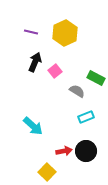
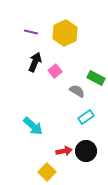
cyan rectangle: rotated 14 degrees counterclockwise
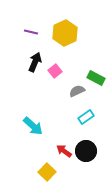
gray semicircle: rotated 56 degrees counterclockwise
red arrow: rotated 133 degrees counterclockwise
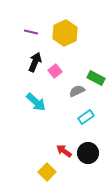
cyan arrow: moved 3 px right, 24 px up
black circle: moved 2 px right, 2 px down
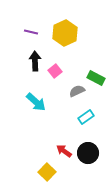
black arrow: moved 1 px up; rotated 24 degrees counterclockwise
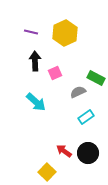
pink square: moved 2 px down; rotated 16 degrees clockwise
gray semicircle: moved 1 px right, 1 px down
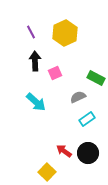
purple line: rotated 48 degrees clockwise
gray semicircle: moved 5 px down
cyan rectangle: moved 1 px right, 2 px down
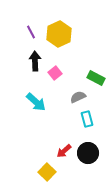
yellow hexagon: moved 6 px left, 1 px down
pink square: rotated 16 degrees counterclockwise
cyan rectangle: rotated 70 degrees counterclockwise
red arrow: rotated 77 degrees counterclockwise
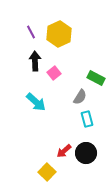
pink square: moved 1 px left
gray semicircle: moved 2 px right; rotated 147 degrees clockwise
black circle: moved 2 px left
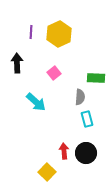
purple line: rotated 32 degrees clockwise
black arrow: moved 18 px left, 2 px down
green rectangle: rotated 24 degrees counterclockwise
gray semicircle: rotated 28 degrees counterclockwise
red arrow: rotated 126 degrees clockwise
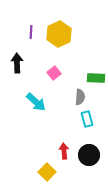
black circle: moved 3 px right, 2 px down
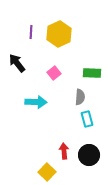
black arrow: rotated 36 degrees counterclockwise
green rectangle: moved 4 px left, 5 px up
cyan arrow: rotated 40 degrees counterclockwise
